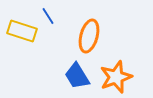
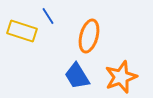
orange star: moved 5 px right
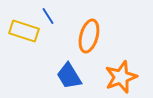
yellow rectangle: moved 2 px right
blue trapezoid: moved 8 px left
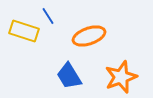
orange ellipse: rotated 56 degrees clockwise
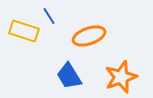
blue line: moved 1 px right
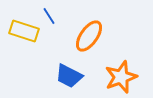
orange ellipse: rotated 36 degrees counterclockwise
blue trapezoid: rotated 32 degrees counterclockwise
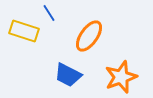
blue line: moved 3 px up
blue trapezoid: moved 1 px left, 1 px up
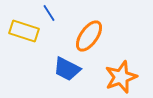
blue trapezoid: moved 1 px left, 6 px up
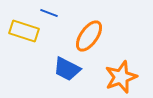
blue line: rotated 36 degrees counterclockwise
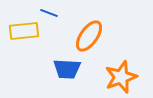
yellow rectangle: rotated 24 degrees counterclockwise
blue trapezoid: rotated 24 degrees counterclockwise
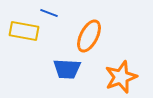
yellow rectangle: rotated 16 degrees clockwise
orange ellipse: rotated 8 degrees counterclockwise
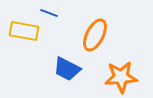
orange ellipse: moved 6 px right, 1 px up
blue trapezoid: rotated 24 degrees clockwise
orange star: rotated 16 degrees clockwise
